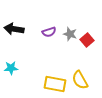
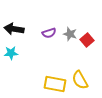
purple semicircle: moved 1 px down
cyan star: moved 15 px up
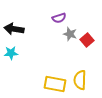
purple semicircle: moved 10 px right, 15 px up
yellow semicircle: rotated 30 degrees clockwise
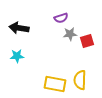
purple semicircle: moved 2 px right
black arrow: moved 5 px right, 1 px up
gray star: rotated 24 degrees counterclockwise
red square: moved 1 px down; rotated 24 degrees clockwise
cyan star: moved 6 px right, 3 px down
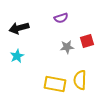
black arrow: rotated 24 degrees counterclockwise
gray star: moved 3 px left, 13 px down
cyan star: rotated 24 degrees counterclockwise
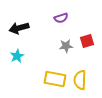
gray star: moved 1 px left, 1 px up
yellow rectangle: moved 5 px up
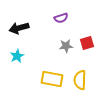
red square: moved 2 px down
yellow rectangle: moved 3 px left
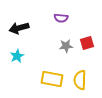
purple semicircle: rotated 24 degrees clockwise
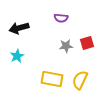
yellow semicircle: rotated 24 degrees clockwise
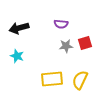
purple semicircle: moved 6 px down
red square: moved 2 px left
cyan star: rotated 24 degrees counterclockwise
yellow rectangle: rotated 15 degrees counterclockwise
